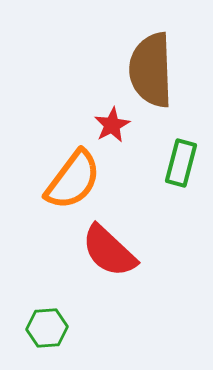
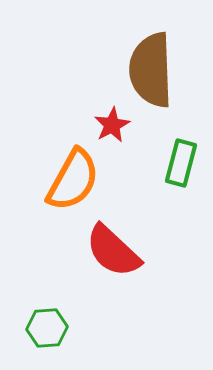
orange semicircle: rotated 8 degrees counterclockwise
red semicircle: moved 4 px right
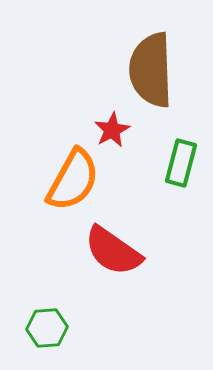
red star: moved 5 px down
red semicircle: rotated 8 degrees counterclockwise
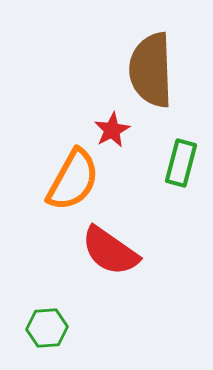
red semicircle: moved 3 px left
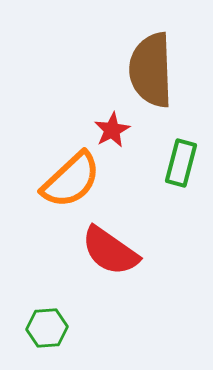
orange semicircle: moved 2 px left; rotated 18 degrees clockwise
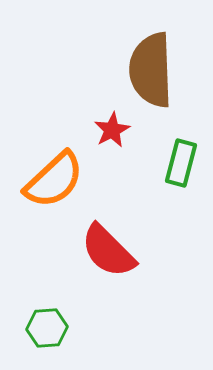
orange semicircle: moved 17 px left
red semicircle: moved 2 px left; rotated 10 degrees clockwise
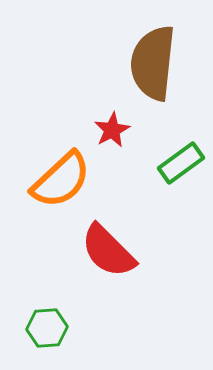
brown semicircle: moved 2 px right, 7 px up; rotated 8 degrees clockwise
green rectangle: rotated 39 degrees clockwise
orange semicircle: moved 7 px right
